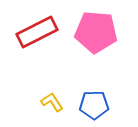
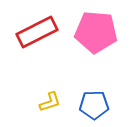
yellow L-shape: moved 2 px left; rotated 105 degrees clockwise
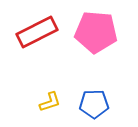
blue pentagon: moved 1 px up
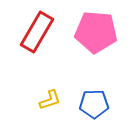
red rectangle: rotated 33 degrees counterclockwise
yellow L-shape: moved 2 px up
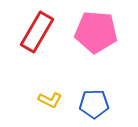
yellow L-shape: rotated 45 degrees clockwise
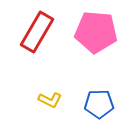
blue pentagon: moved 5 px right
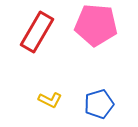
pink pentagon: moved 7 px up
blue pentagon: rotated 16 degrees counterclockwise
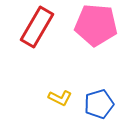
red rectangle: moved 5 px up
yellow L-shape: moved 10 px right, 2 px up
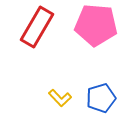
yellow L-shape: rotated 20 degrees clockwise
blue pentagon: moved 2 px right, 6 px up
